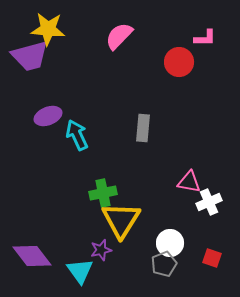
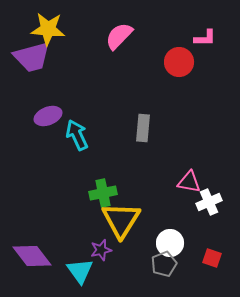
purple trapezoid: moved 2 px right, 1 px down
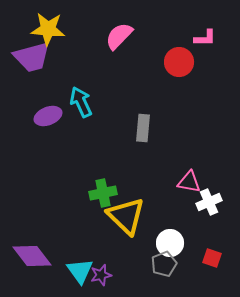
cyan arrow: moved 4 px right, 33 px up
yellow triangle: moved 5 px right, 4 px up; rotated 18 degrees counterclockwise
purple star: moved 25 px down
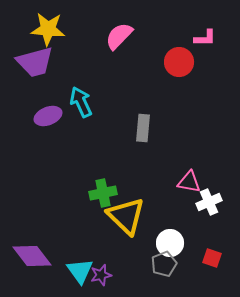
purple trapezoid: moved 3 px right, 5 px down
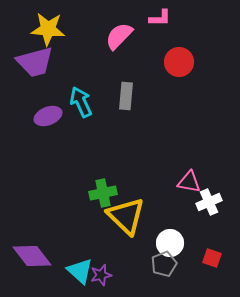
pink L-shape: moved 45 px left, 20 px up
gray rectangle: moved 17 px left, 32 px up
cyan triangle: rotated 12 degrees counterclockwise
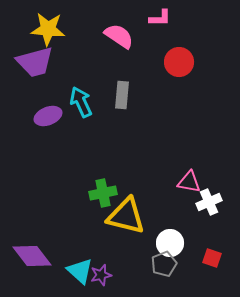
pink semicircle: rotated 80 degrees clockwise
gray rectangle: moved 4 px left, 1 px up
yellow triangle: rotated 30 degrees counterclockwise
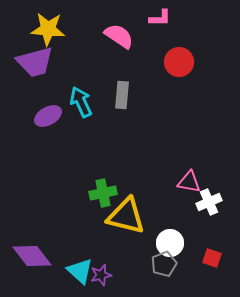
purple ellipse: rotated 8 degrees counterclockwise
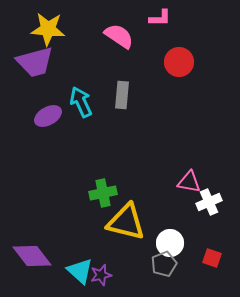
yellow triangle: moved 6 px down
